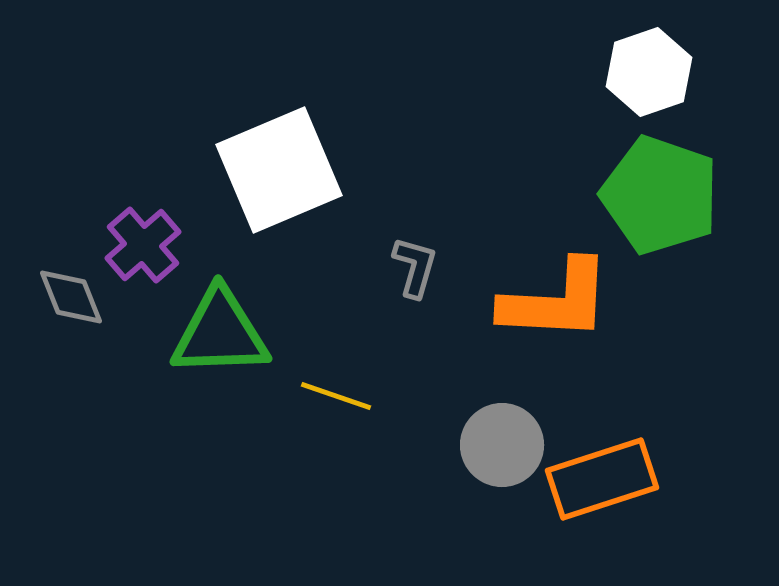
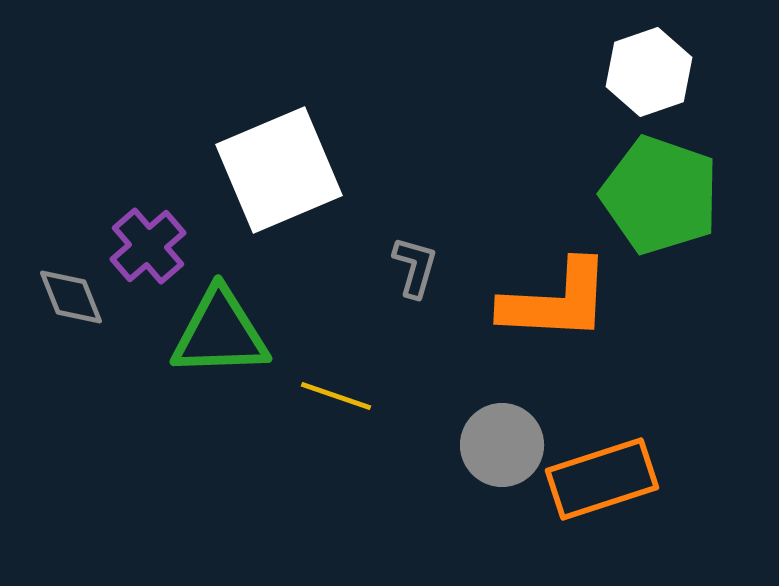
purple cross: moved 5 px right, 1 px down
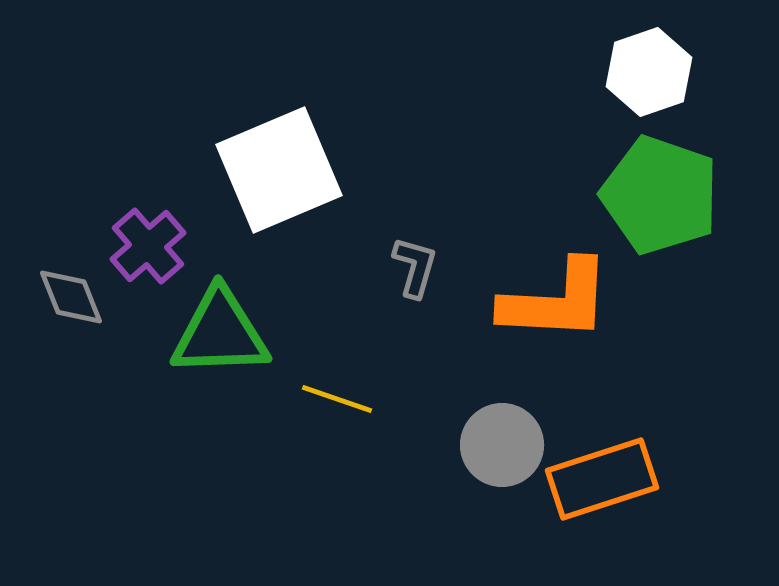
yellow line: moved 1 px right, 3 px down
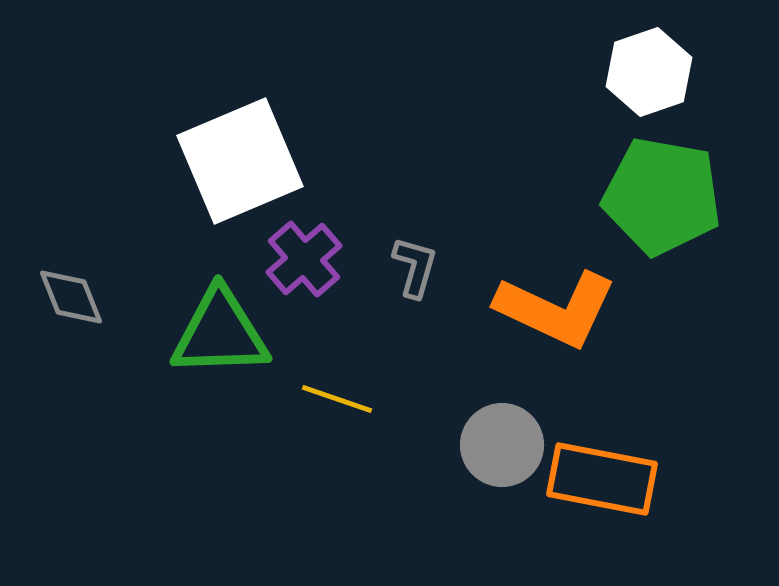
white square: moved 39 px left, 9 px up
green pentagon: moved 2 px right, 1 px down; rotated 9 degrees counterclockwise
purple cross: moved 156 px right, 13 px down
orange L-shape: moved 8 px down; rotated 22 degrees clockwise
orange rectangle: rotated 29 degrees clockwise
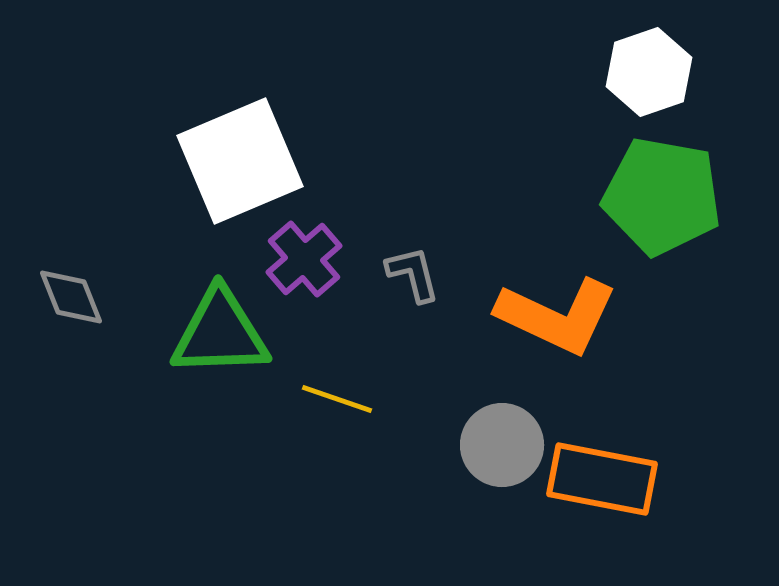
gray L-shape: moved 2 px left, 7 px down; rotated 30 degrees counterclockwise
orange L-shape: moved 1 px right, 7 px down
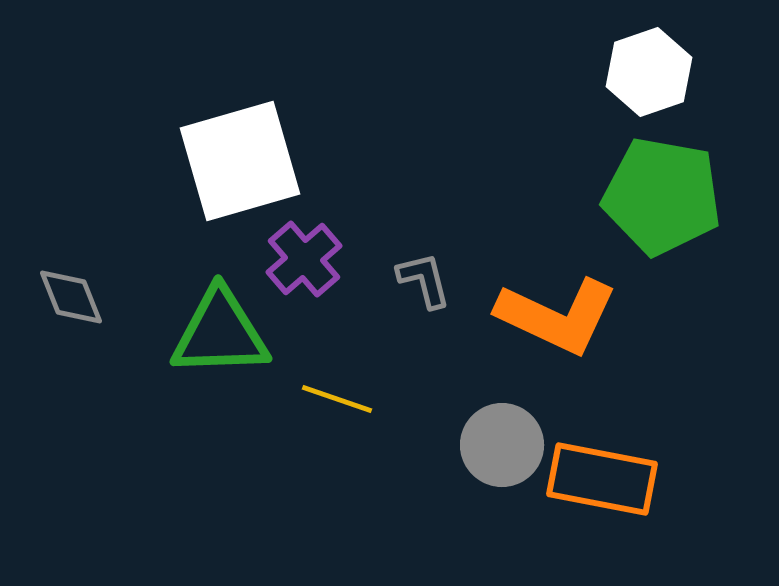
white square: rotated 7 degrees clockwise
gray L-shape: moved 11 px right, 6 px down
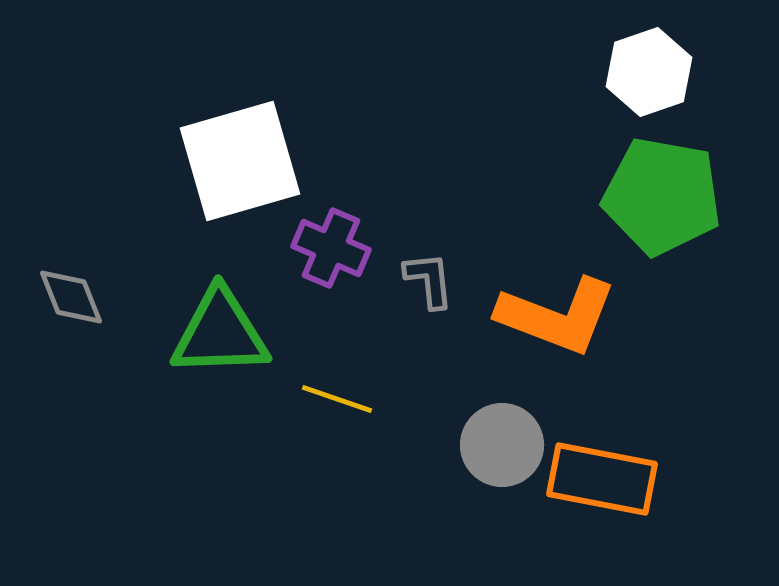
purple cross: moved 27 px right, 11 px up; rotated 26 degrees counterclockwise
gray L-shape: moved 5 px right; rotated 8 degrees clockwise
orange L-shape: rotated 4 degrees counterclockwise
